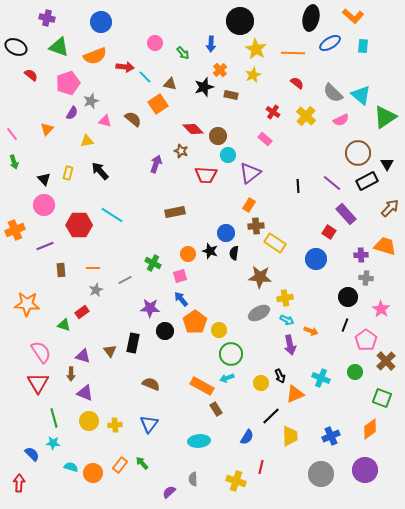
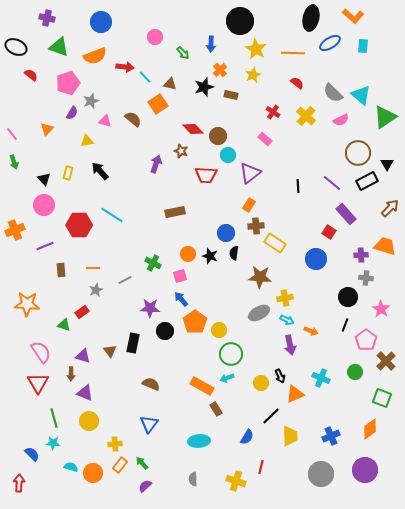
pink circle at (155, 43): moved 6 px up
black star at (210, 251): moved 5 px down
yellow cross at (115, 425): moved 19 px down
purple semicircle at (169, 492): moved 24 px left, 6 px up
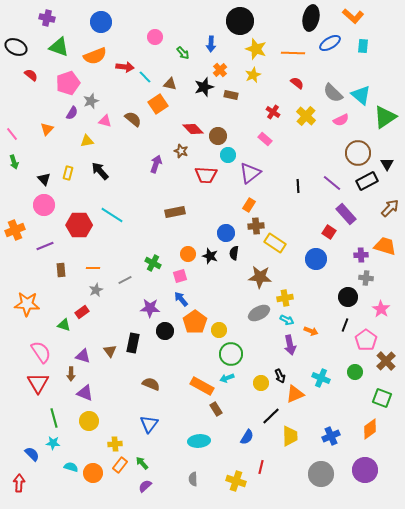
yellow star at (256, 49): rotated 10 degrees counterclockwise
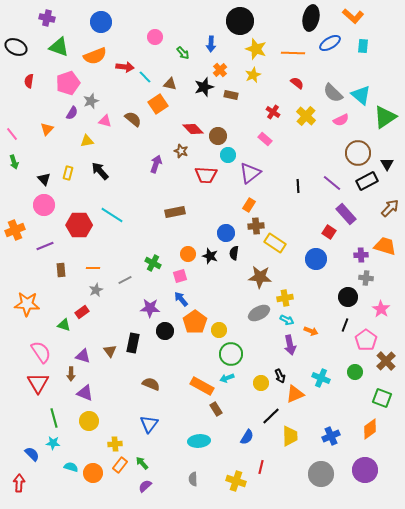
red semicircle at (31, 75): moved 2 px left, 6 px down; rotated 120 degrees counterclockwise
